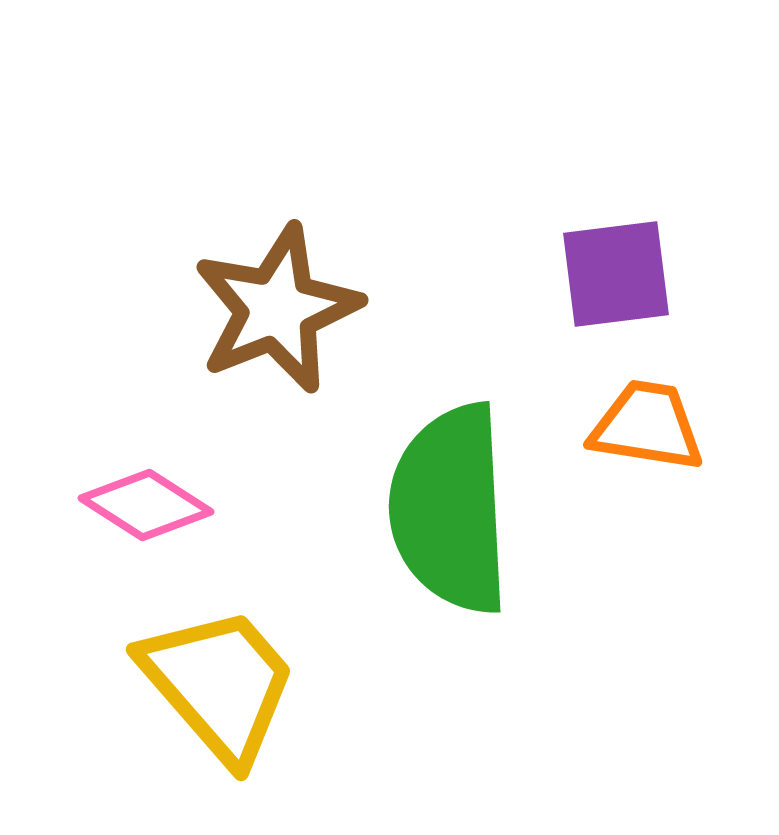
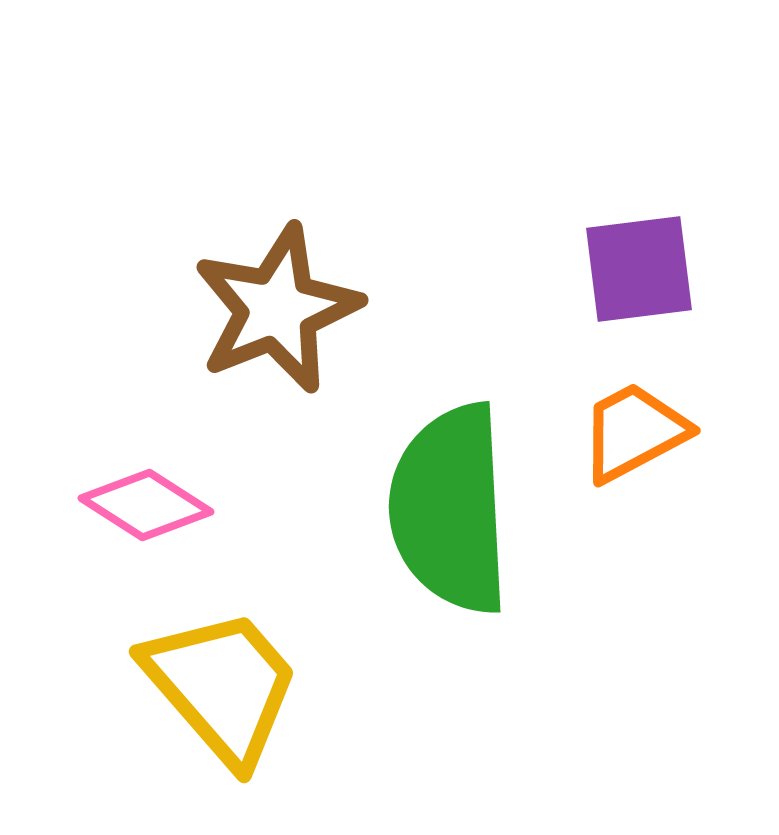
purple square: moved 23 px right, 5 px up
orange trapezoid: moved 13 px left, 6 px down; rotated 37 degrees counterclockwise
yellow trapezoid: moved 3 px right, 2 px down
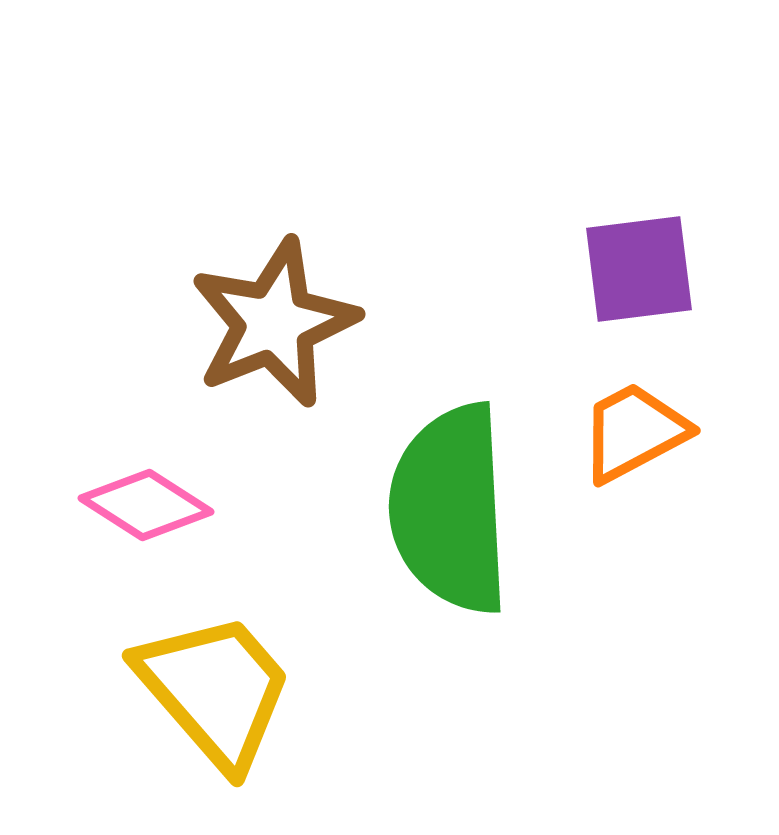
brown star: moved 3 px left, 14 px down
yellow trapezoid: moved 7 px left, 4 px down
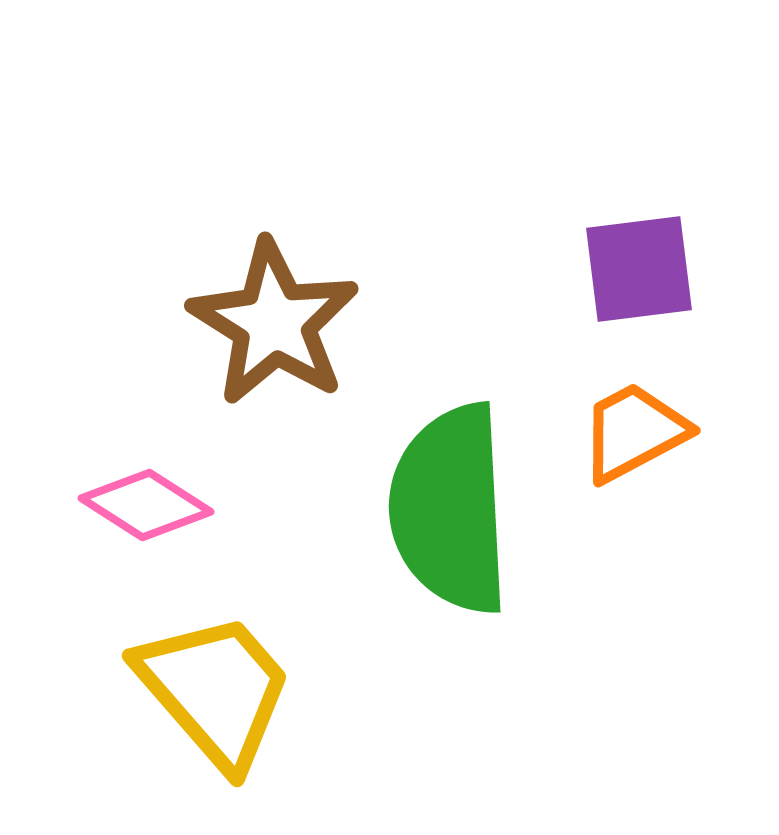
brown star: rotated 18 degrees counterclockwise
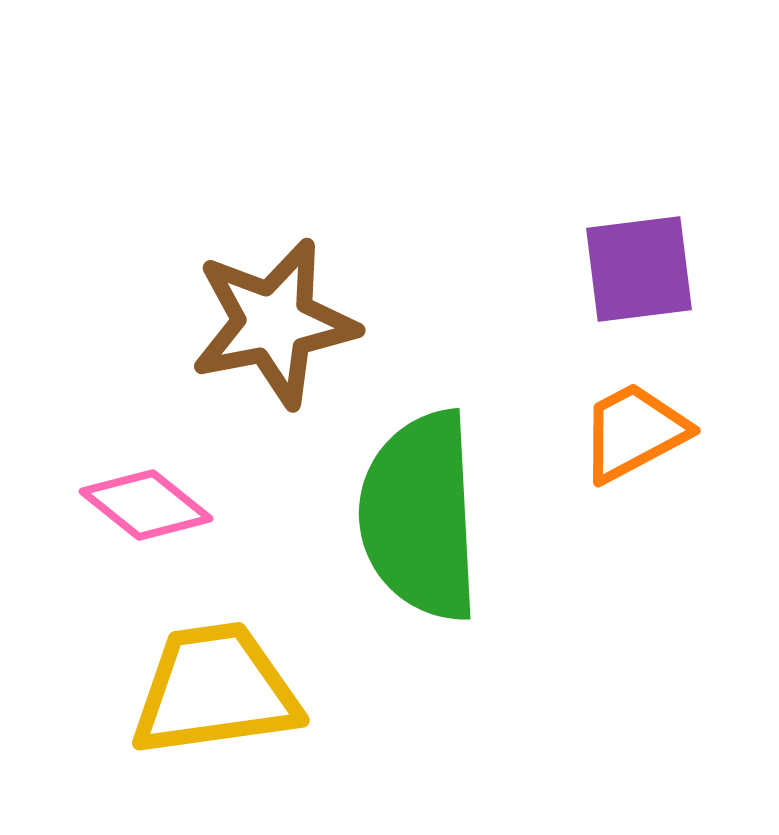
brown star: rotated 29 degrees clockwise
pink diamond: rotated 6 degrees clockwise
green semicircle: moved 30 px left, 7 px down
yellow trapezoid: rotated 57 degrees counterclockwise
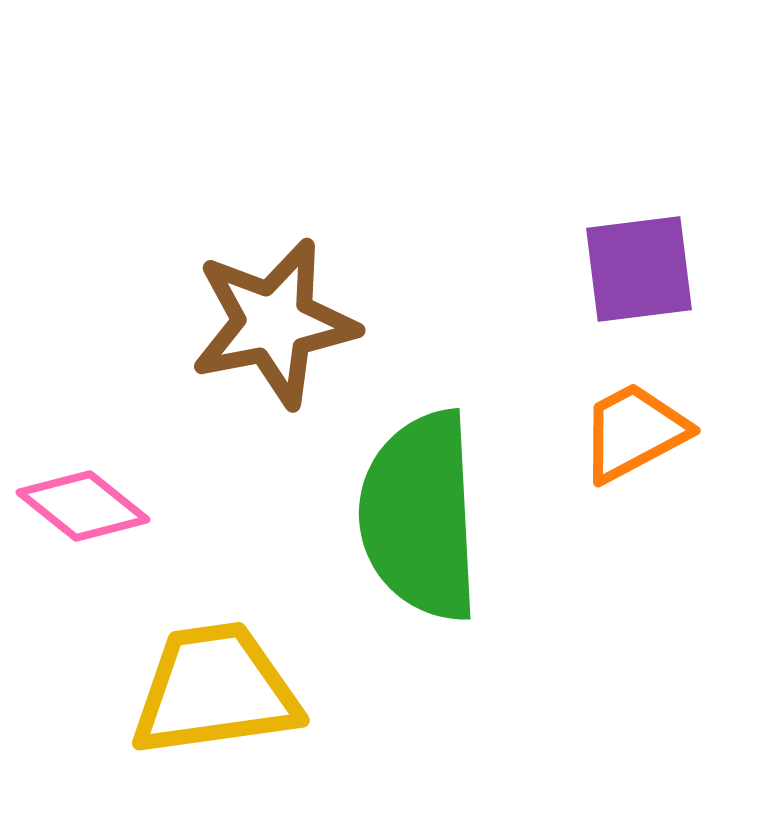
pink diamond: moved 63 px left, 1 px down
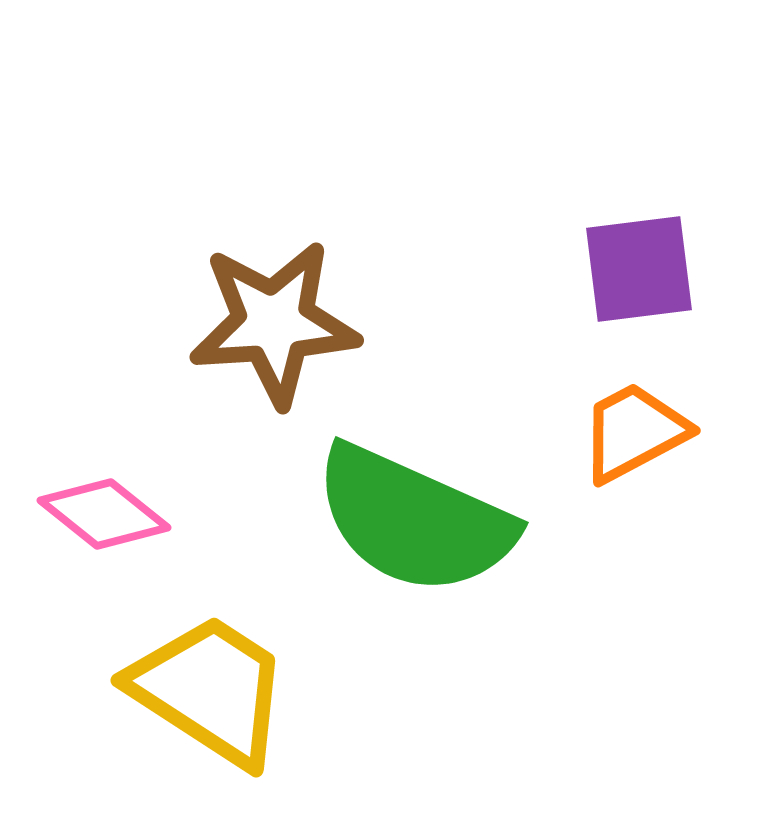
brown star: rotated 7 degrees clockwise
pink diamond: moved 21 px right, 8 px down
green semicircle: moved 6 px left, 4 px down; rotated 63 degrees counterclockwise
yellow trapezoid: moved 5 px left; rotated 41 degrees clockwise
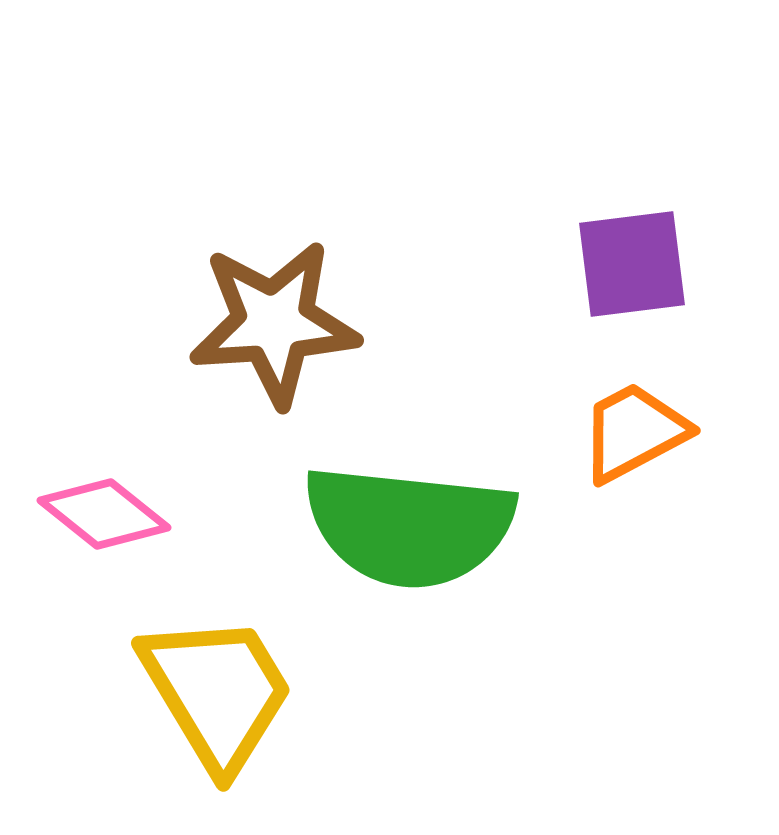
purple square: moved 7 px left, 5 px up
green semicircle: moved 5 px left, 6 px down; rotated 18 degrees counterclockwise
yellow trapezoid: moved 7 px right, 2 px down; rotated 26 degrees clockwise
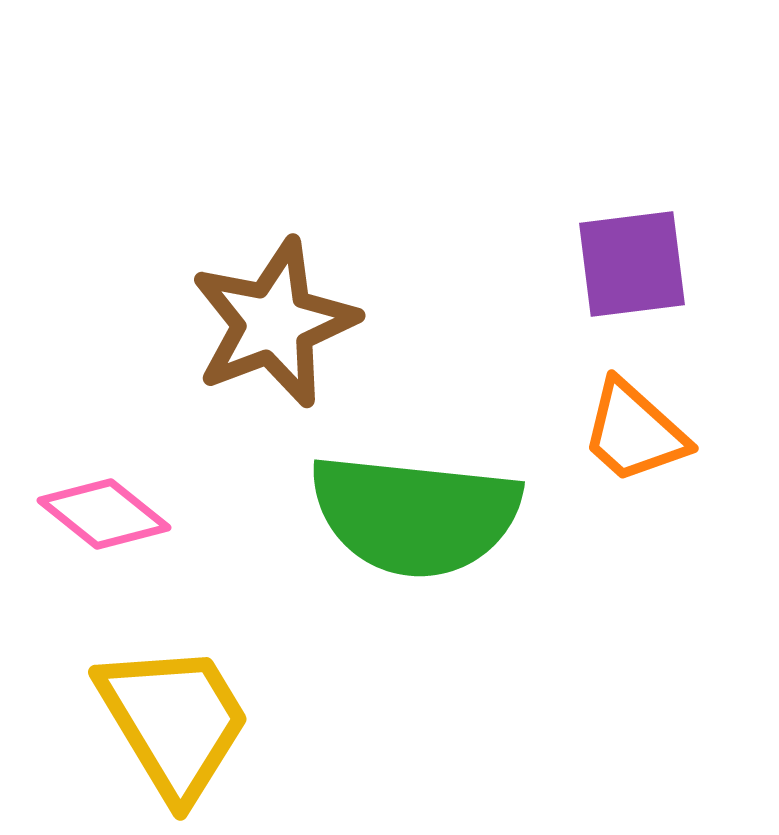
brown star: rotated 17 degrees counterclockwise
orange trapezoid: rotated 110 degrees counterclockwise
green semicircle: moved 6 px right, 11 px up
yellow trapezoid: moved 43 px left, 29 px down
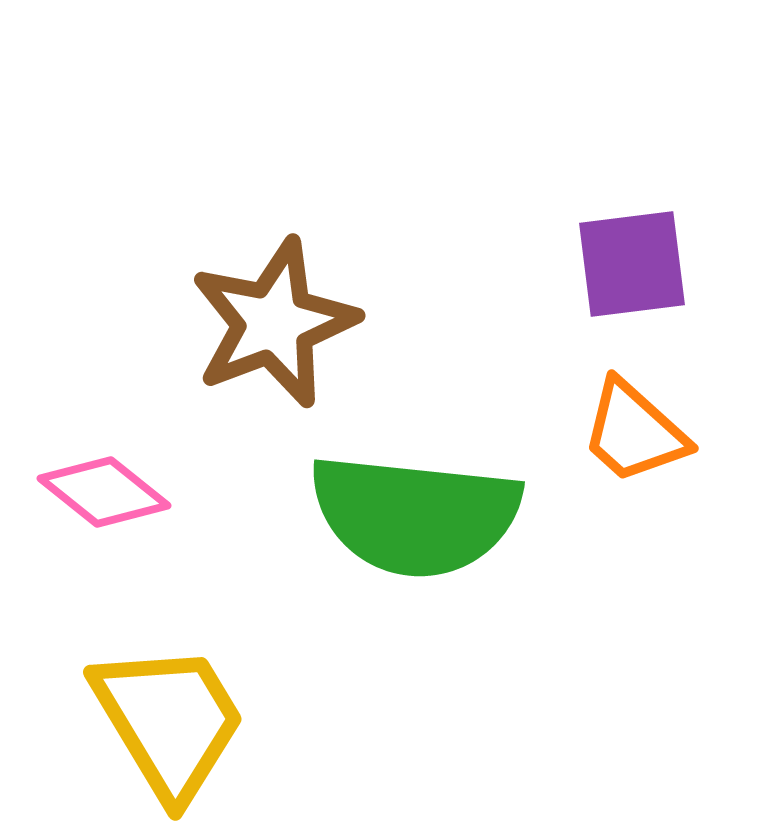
pink diamond: moved 22 px up
yellow trapezoid: moved 5 px left
